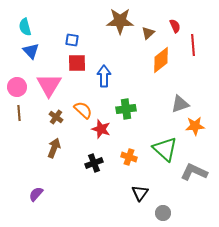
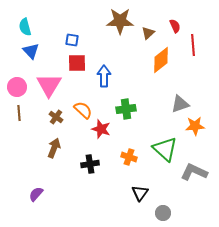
black cross: moved 4 px left, 1 px down; rotated 12 degrees clockwise
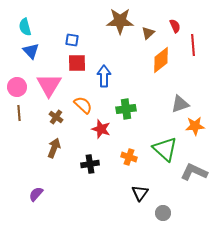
orange semicircle: moved 5 px up
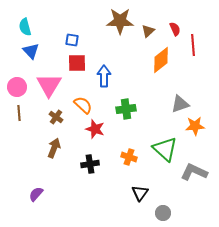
red semicircle: moved 3 px down
brown triangle: moved 2 px up
red star: moved 6 px left
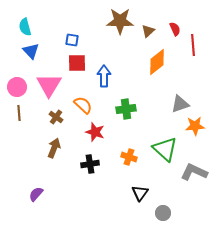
orange diamond: moved 4 px left, 2 px down
red star: moved 3 px down
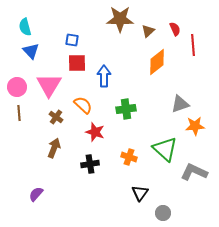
brown star: moved 2 px up
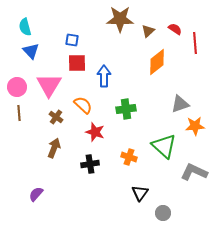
red semicircle: rotated 32 degrees counterclockwise
red line: moved 2 px right, 2 px up
green triangle: moved 1 px left, 3 px up
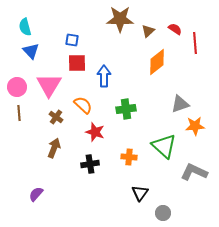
orange cross: rotated 14 degrees counterclockwise
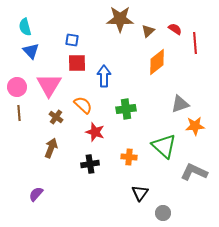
brown arrow: moved 3 px left
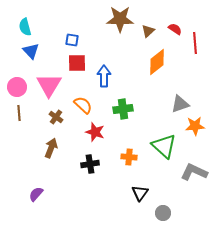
green cross: moved 3 px left
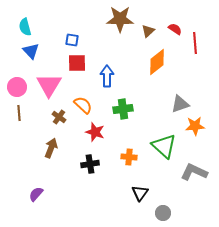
blue arrow: moved 3 px right
brown cross: moved 3 px right
